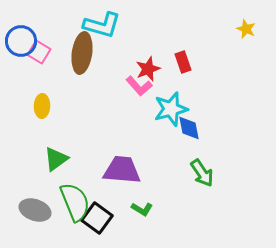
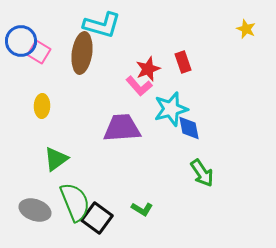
purple trapezoid: moved 42 px up; rotated 9 degrees counterclockwise
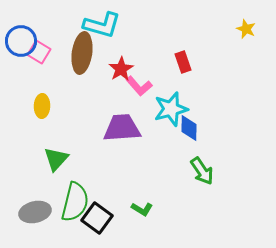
red star: moved 27 px left; rotated 10 degrees counterclockwise
blue diamond: rotated 12 degrees clockwise
green triangle: rotated 12 degrees counterclockwise
green arrow: moved 2 px up
green semicircle: rotated 36 degrees clockwise
gray ellipse: moved 2 px down; rotated 32 degrees counterclockwise
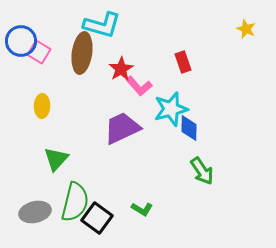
purple trapezoid: rotated 21 degrees counterclockwise
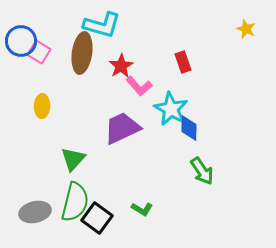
red star: moved 3 px up
cyan star: rotated 28 degrees counterclockwise
green triangle: moved 17 px right
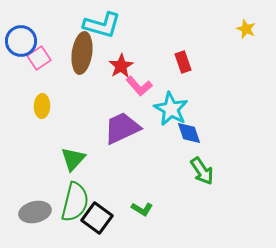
pink square: moved 6 px down; rotated 25 degrees clockwise
blue diamond: moved 5 px down; rotated 20 degrees counterclockwise
